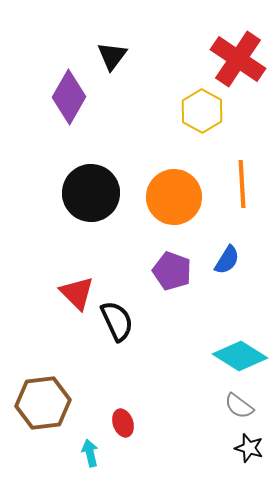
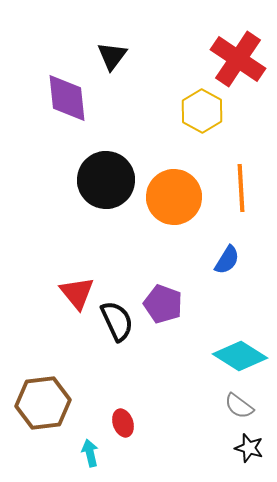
purple diamond: moved 2 px left, 1 px down; rotated 36 degrees counterclockwise
orange line: moved 1 px left, 4 px down
black circle: moved 15 px right, 13 px up
purple pentagon: moved 9 px left, 33 px down
red triangle: rotated 6 degrees clockwise
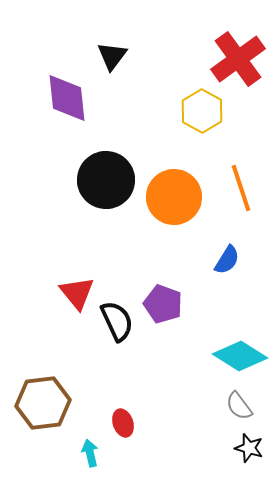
red cross: rotated 20 degrees clockwise
orange line: rotated 15 degrees counterclockwise
gray semicircle: rotated 16 degrees clockwise
